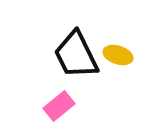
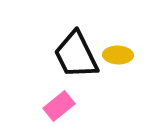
yellow ellipse: rotated 16 degrees counterclockwise
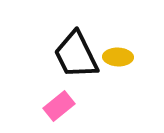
yellow ellipse: moved 2 px down
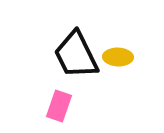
pink rectangle: rotated 32 degrees counterclockwise
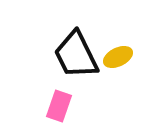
yellow ellipse: rotated 28 degrees counterclockwise
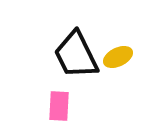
pink rectangle: rotated 16 degrees counterclockwise
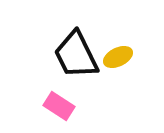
pink rectangle: rotated 60 degrees counterclockwise
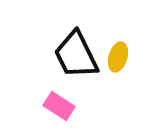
yellow ellipse: rotated 48 degrees counterclockwise
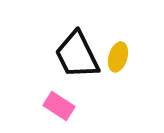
black trapezoid: moved 1 px right
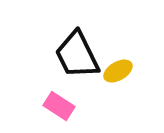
yellow ellipse: moved 14 px down; rotated 44 degrees clockwise
